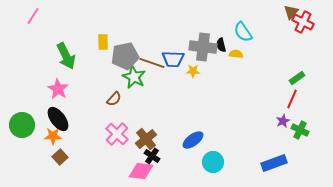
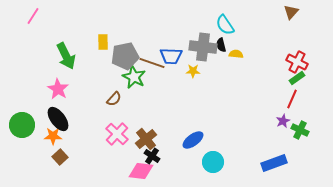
red cross: moved 6 px left, 40 px down
cyan semicircle: moved 18 px left, 7 px up
blue trapezoid: moved 2 px left, 3 px up
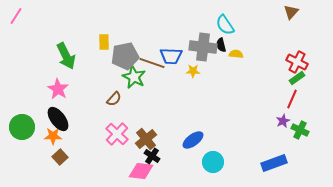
pink line: moved 17 px left
yellow rectangle: moved 1 px right
green circle: moved 2 px down
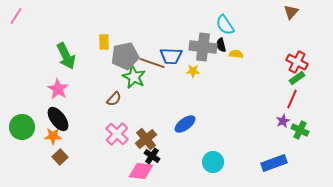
blue ellipse: moved 8 px left, 16 px up
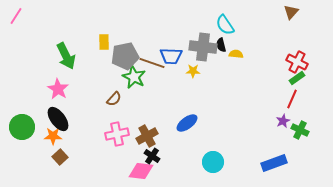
blue ellipse: moved 2 px right, 1 px up
pink cross: rotated 35 degrees clockwise
brown cross: moved 1 px right, 3 px up; rotated 10 degrees clockwise
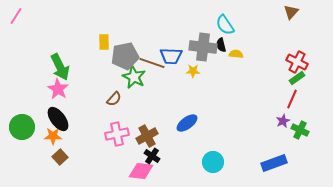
green arrow: moved 6 px left, 11 px down
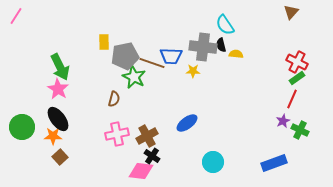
brown semicircle: rotated 28 degrees counterclockwise
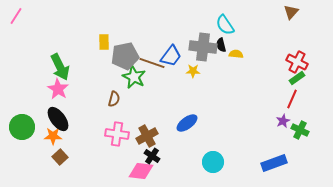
blue trapezoid: rotated 55 degrees counterclockwise
pink cross: rotated 20 degrees clockwise
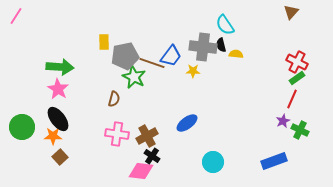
green arrow: rotated 60 degrees counterclockwise
blue rectangle: moved 2 px up
